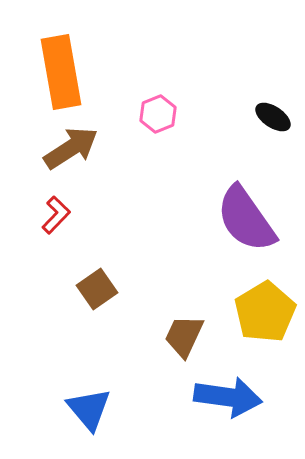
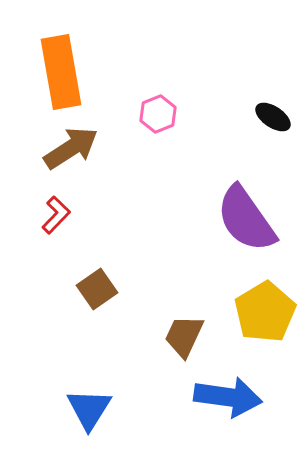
blue triangle: rotated 12 degrees clockwise
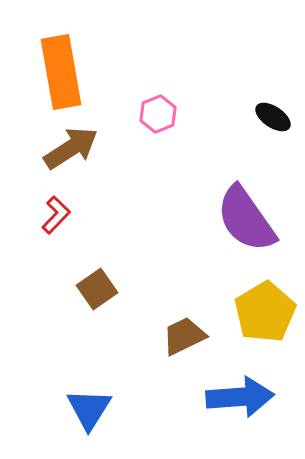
brown trapezoid: rotated 39 degrees clockwise
blue arrow: moved 12 px right; rotated 12 degrees counterclockwise
